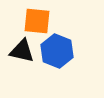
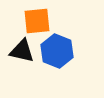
orange square: rotated 12 degrees counterclockwise
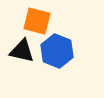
orange square: rotated 20 degrees clockwise
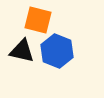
orange square: moved 1 px right, 1 px up
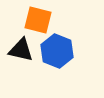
black triangle: moved 1 px left, 1 px up
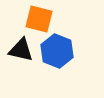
orange square: moved 1 px right, 1 px up
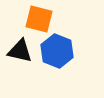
black triangle: moved 1 px left, 1 px down
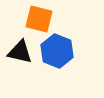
black triangle: moved 1 px down
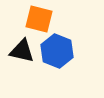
black triangle: moved 2 px right, 1 px up
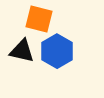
blue hexagon: rotated 8 degrees clockwise
